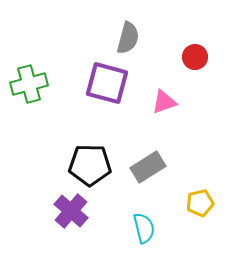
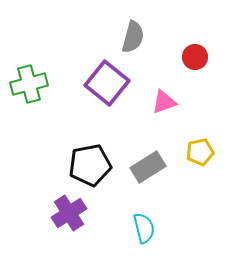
gray semicircle: moved 5 px right, 1 px up
purple square: rotated 24 degrees clockwise
black pentagon: rotated 12 degrees counterclockwise
yellow pentagon: moved 51 px up
purple cross: moved 2 px left, 2 px down; rotated 16 degrees clockwise
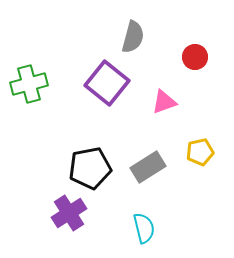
black pentagon: moved 3 px down
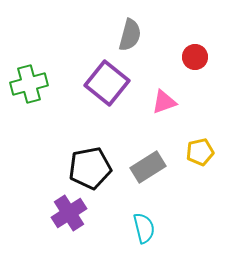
gray semicircle: moved 3 px left, 2 px up
